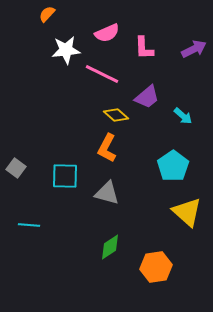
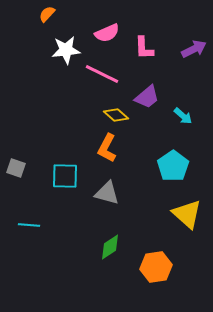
gray square: rotated 18 degrees counterclockwise
yellow triangle: moved 2 px down
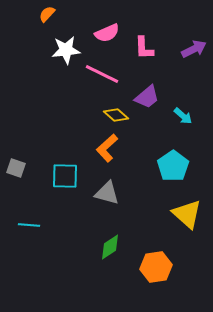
orange L-shape: rotated 20 degrees clockwise
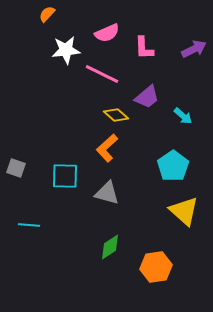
yellow triangle: moved 3 px left, 3 px up
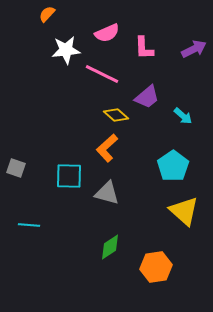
cyan square: moved 4 px right
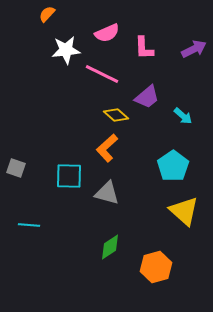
orange hexagon: rotated 8 degrees counterclockwise
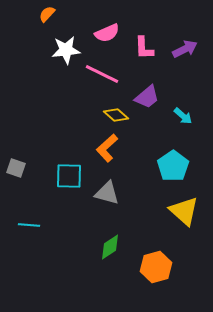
purple arrow: moved 9 px left
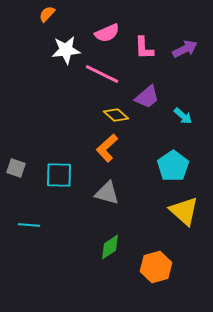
cyan square: moved 10 px left, 1 px up
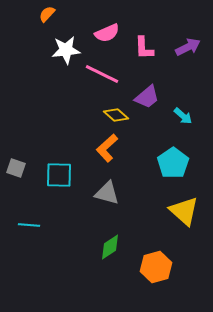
purple arrow: moved 3 px right, 2 px up
cyan pentagon: moved 3 px up
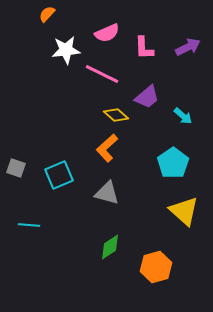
cyan square: rotated 24 degrees counterclockwise
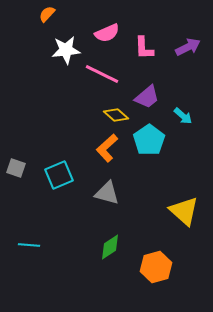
cyan pentagon: moved 24 px left, 23 px up
cyan line: moved 20 px down
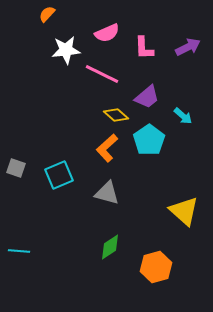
cyan line: moved 10 px left, 6 px down
